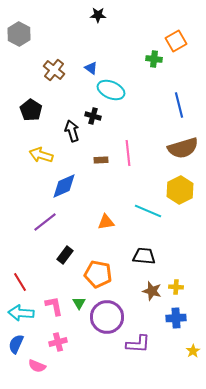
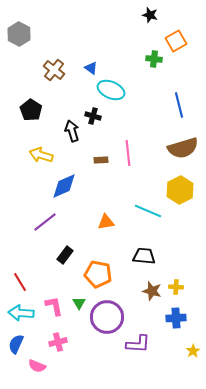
black star: moved 52 px right; rotated 14 degrees clockwise
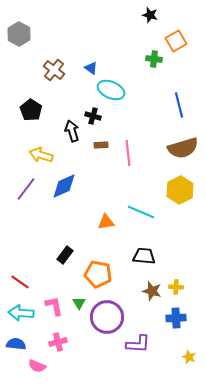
brown rectangle: moved 15 px up
cyan line: moved 7 px left, 1 px down
purple line: moved 19 px left, 33 px up; rotated 15 degrees counterclockwise
red line: rotated 24 degrees counterclockwise
blue semicircle: rotated 72 degrees clockwise
yellow star: moved 4 px left, 6 px down; rotated 16 degrees counterclockwise
